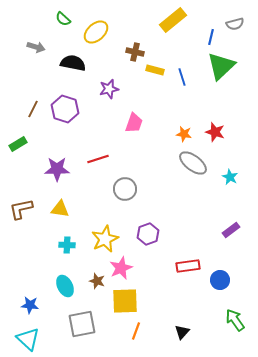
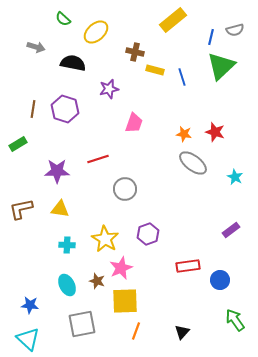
gray semicircle at (235, 24): moved 6 px down
brown line at (33, 109): rotated 18 degrees counterclockwise
purple star at (57, 169): moved 2 px down
cyan star at (230, 177): moved 5 px right
yellow star at (105, 239): rotated 16 degrees counterclockwise
cyan ellipse at (65, 286): moved 2 px right, 1 px up
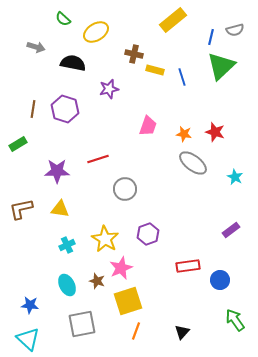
yellow ellipse at (96, 32): rotated 10 degrees clockwise
brown cross at (135, 52): moved 1 px left, 2 px down
pink trapezoid at (134, 123): moved 14 px right, 3 px down
cyan cross at (67, 245): rotated 28 degrees counterclockwise
yellow square at (125, 301): moved 3 px right; rotated 16 degrees counterclockwise
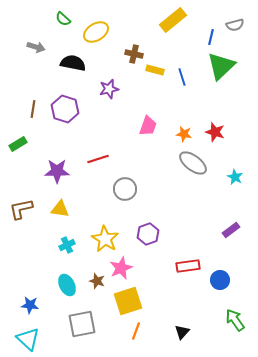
gray semicircle at (235, 30): moved 5 px up
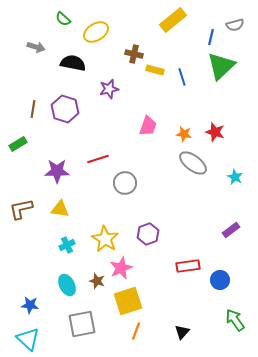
gray circle at (125, 189): moved 6 px up
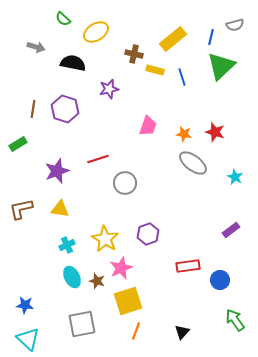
yellow rectangle at (173, 20): moved 19 px down
purple star at (57, 171): rotated 20 degrees counterclockwise
cyan ellipse at (67, 285): moved 5 px right, 8 px up
blue star at (30, 305): moved 5 px left
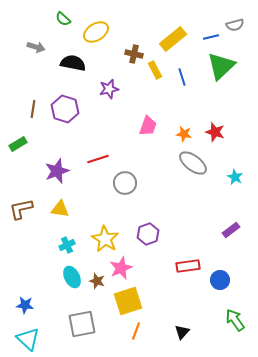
blue line at (211, 37): rotated 63 degrees clockwise
yellow rectangle at (155, 70): rotated 48 degrees clockwise
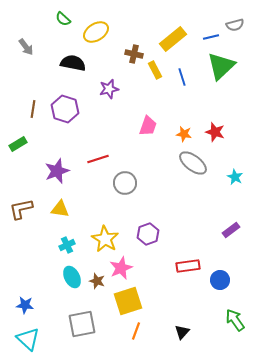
gray arrow at (36, 47): moved 10 px left; rotated 36 degrees clockwise
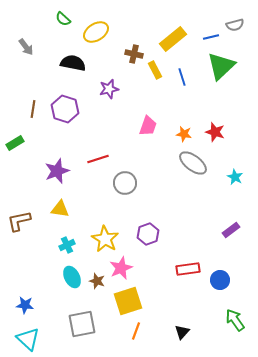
green rectangle at (18, 144): moved 3 px left, 1 px up
brown L-shape at (21, 209): moved 2 px left, 12 px down
red rectangle at (188, 266): moved 3 px down
